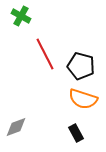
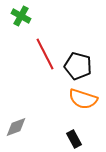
black pentagon: moved 3 px left
black rectangle: moved 2 px left, 6 px down
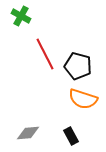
gray diamond: moved 12 px right, 6 px down; rotated 15 degrees clockwise
black rectangle: moved 3 px left, 3 px up
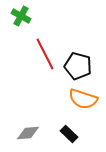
black rectangle: moved 2 px left, 2 px up; rotated 18 degrees counterclockwise
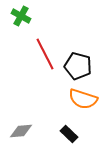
gray diamond: moved 7 px left, 2 px up
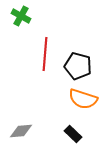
red line: rotated 32 degrees clockwise
black rectangle: moved 4 px right
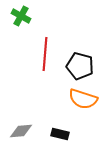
black pentagon: moved 2 px right
black rectangle: moved 13 px left; rotated 30 degrees counterclockwise
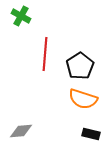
black pentagon: rotated 24 degrees clockwise
black rectangle: moved 31 px right
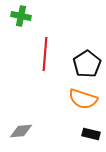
green cross: rotated 18 degrees counterclockwise
black pentagon: moved 7 px right, 2 px up
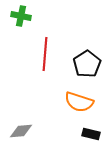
orange semicircle: moved 4 px left, 3 px down
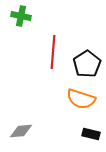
red line: moved 8 px right, 2 px up
orange semicircle: moved 2 px right, 3 px up
